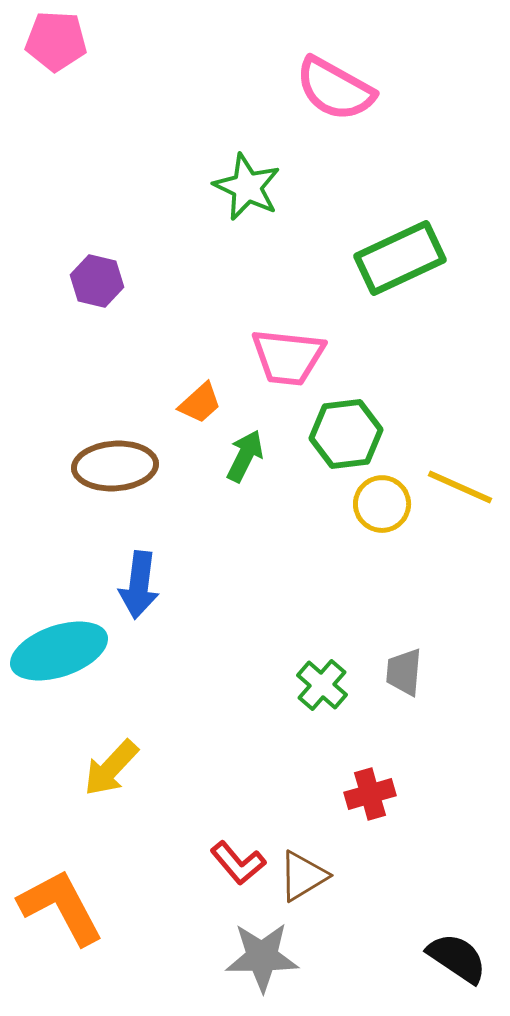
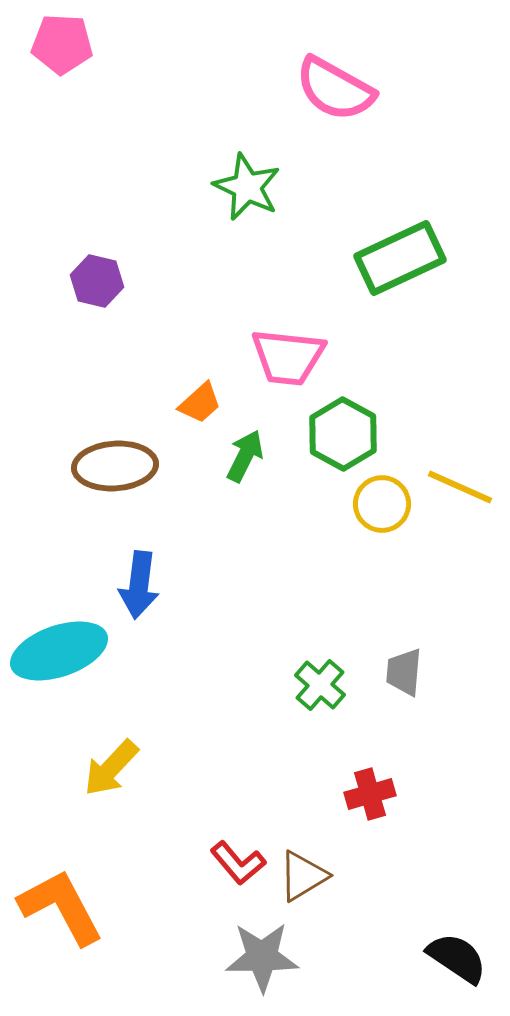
pink pentagon: moved 6 px right, 3 px down
green hexagon: moved 3 px left; rotated 24 degrees counterclockwise
green cross: moved 2 px left
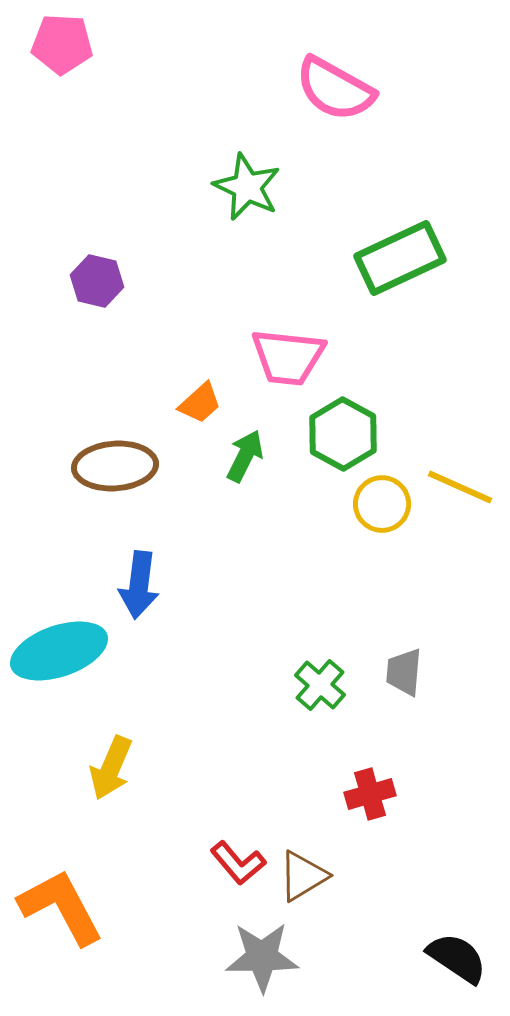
yellow arrow: rotated 20 degrees counterclockwise
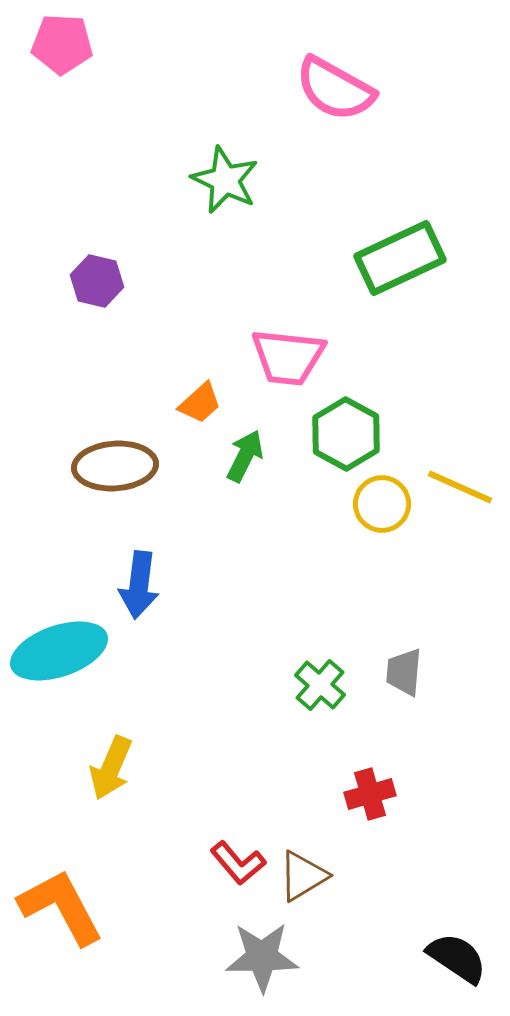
green star: moved 22 px left, 7 px up
green hexagon: moved 3 px right
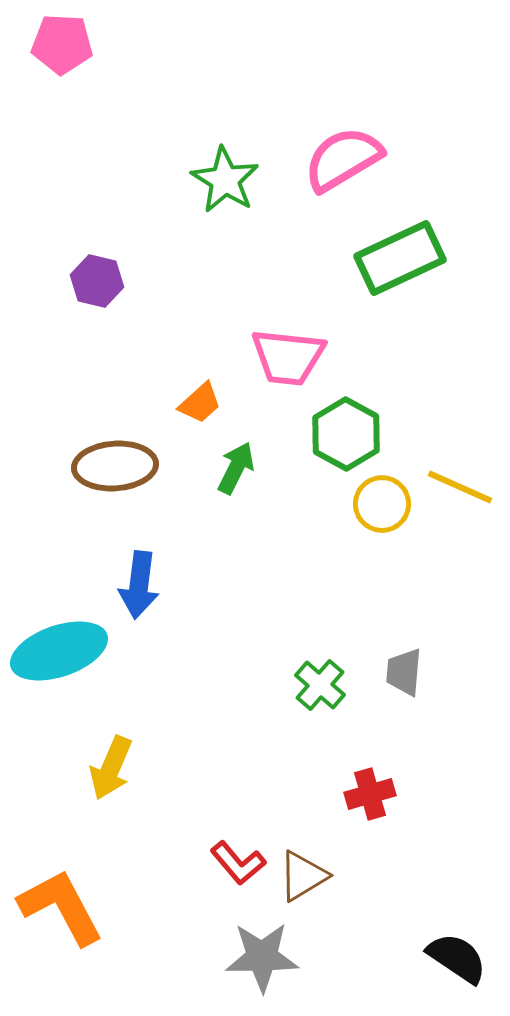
pink semicircle: moved 8 px right, 70 px down; rotated 120 degrees clockwise
green star: rotated 6 degrees clockwise
green arrow: moved 9 px left, 12 px down
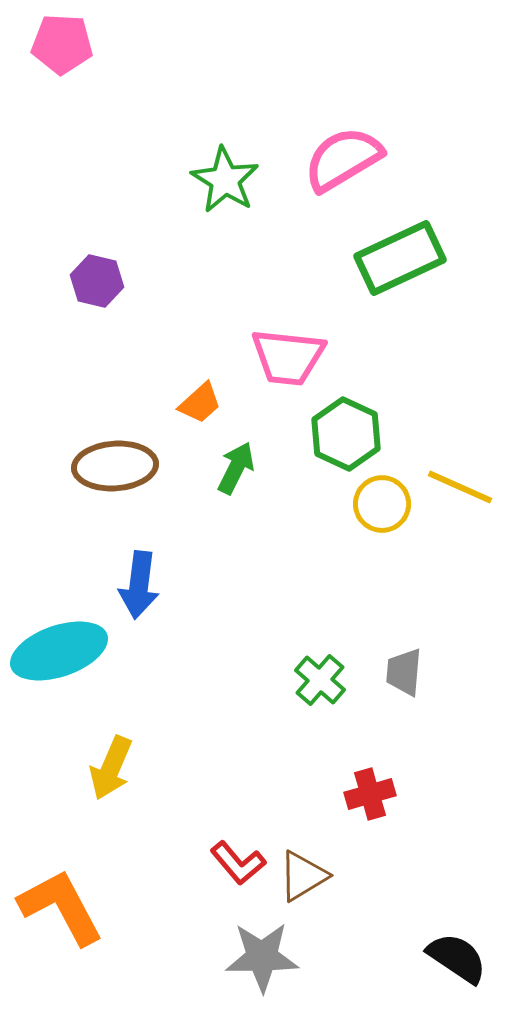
green hexagon: rotated 4 degrees counterclockwise
green cross: moved 5 px up
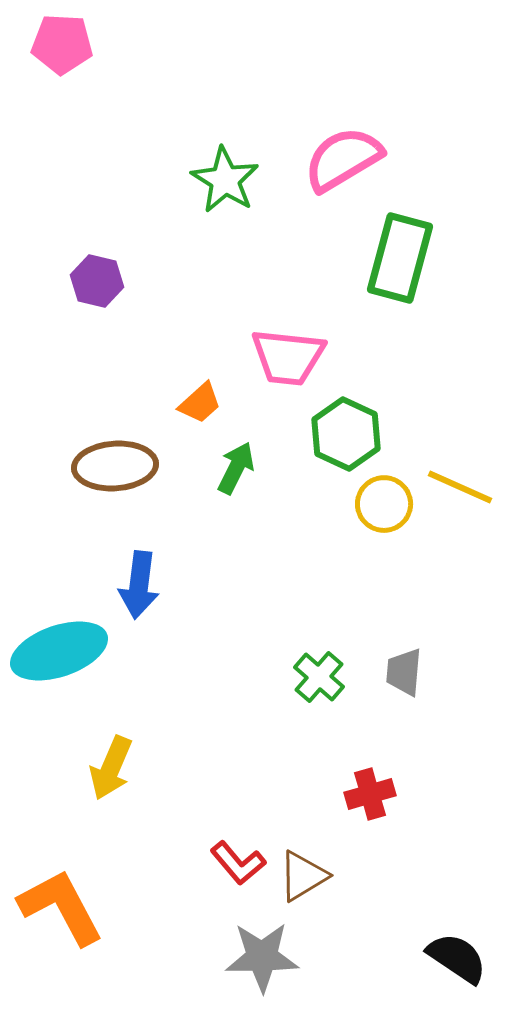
green rectangle: rotated 50 degrees counterclockwise
yellow circle: moved 2 px right
green cross: moved 1 px left, 3 px up
